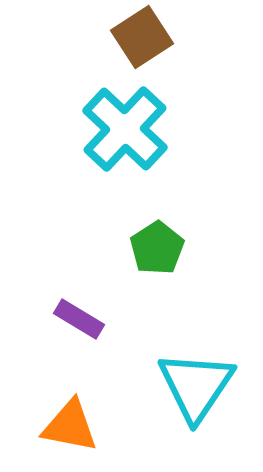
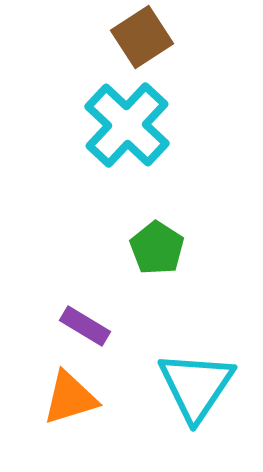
cyan cross: moved 2 px right, 4 px up
green pentagon: rotated 6 degrees counterclockwise
purple rectangle: moved 6 px right, 7 px down
orange triangle: moved 28 px up; rotated 28 degrees counterclockwise
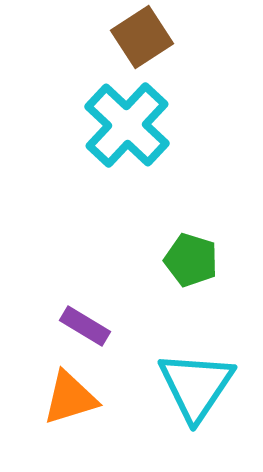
green pentagon: moved 34 px right, 12 px down; rotated 16 degrees counterclockwise
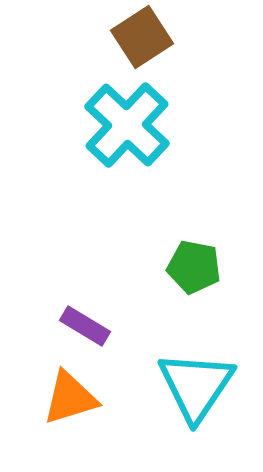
green pentagon: moved 3 px right, 7 px down; rotated 6 degrees counterclockwise
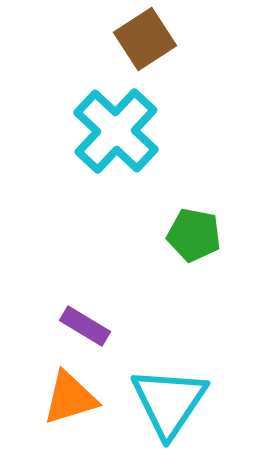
brown square: moved 3 px right, 2 px down
cyan cross: moved 11 px left, 6 px down
green pentagon: moved 32 px up
cyan triangle: moved 27 px left, 16 px down
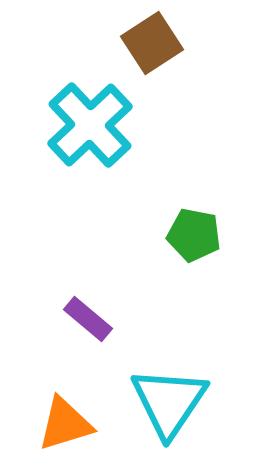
brown square: moved 7 px right, 4 px down
cyan cross: moved 26 px left, 6 px up; rotated 4 degrees clockwise
purple rectangle: moved 3 px right, 7 px up; rotated 9 degrees clockwise
orange triangle: moved 5 px left, 26 px down
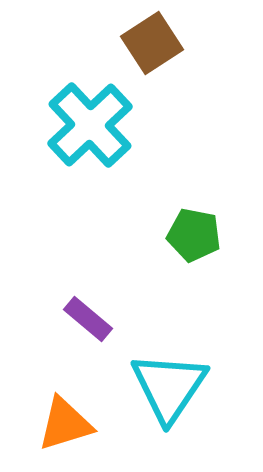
cyan triangle: moved 15 px up
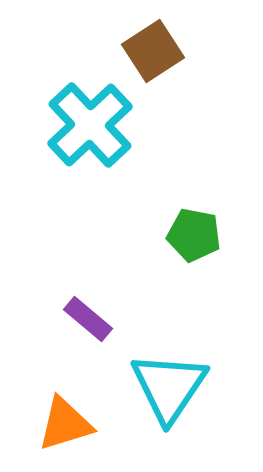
brown square: moved 1 px right, 8 px down
